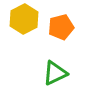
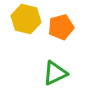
yellow hexagon: moved 2 px right; rotated 20 degrees counterclockwise
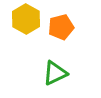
yellow hexagon: rotated 16 degrees clockwise
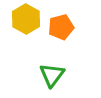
green triangle: moved 3 px left, 2 px down; rotated 28 degrees counterclockwise
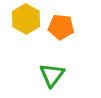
orange pentagon: rotated 20 degrees clockwise
